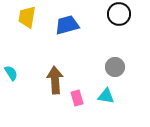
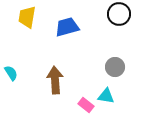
blue trapezoid: moved 2 px down
pink rectangle: moved 9 px right, 7 px down; rotated 35 degrees counterclockwise
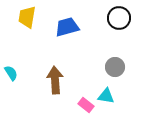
black circle: moved 4 px down
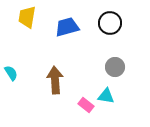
black circle: moved 9 px left, 5 px down
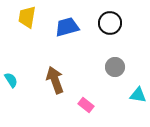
cyan semicircle: moved 7 px down
brown arrow: rotated 16 degrees counterclockwise
cyan triangle: moved 32 px right, 1 px up
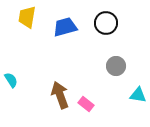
black circle: moved 4 px left
blue trapezoid: moved 2 px left
gray circle: moved 1 px right, 1 px up
brown arrow: moved 5 px right, 15 px down
pink rectangle: moved 1 px up
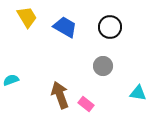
yellow trapezoid: rotated 140 degrees clockwise
black circle: moved 4 px right, 4 px down
blue trapezoid: rotated 45 degrees clockwise
gray circle: moved 13 px left
cyan semicircle: rotated 77 degrees counterclockwise
cyan triangle: moved 2 px up
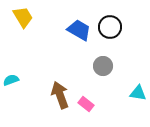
yellow trapezoid: moved 4 px left
blue trapezoid: moved 14 px right, 3 px down
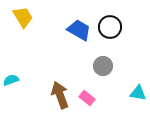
pink rectangle: moved 1 px right, 6 px up
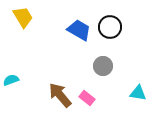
brown arrow: rotated 20 degrees counterclockwise
